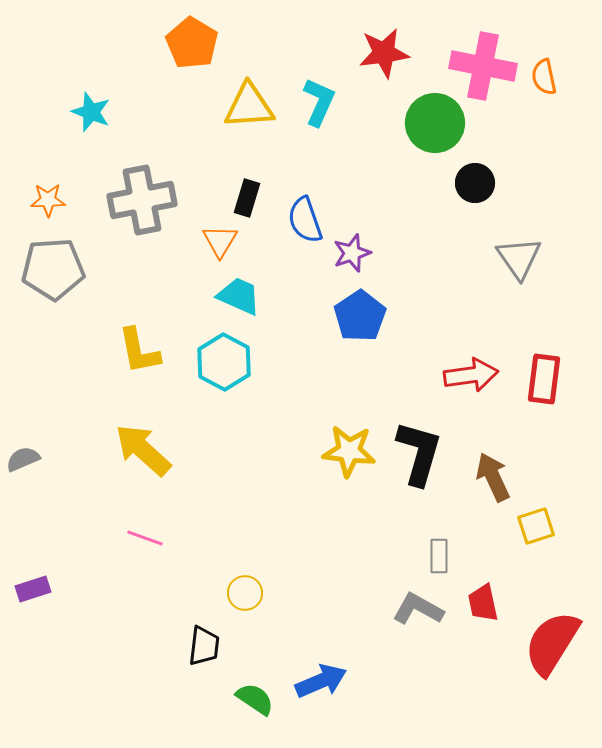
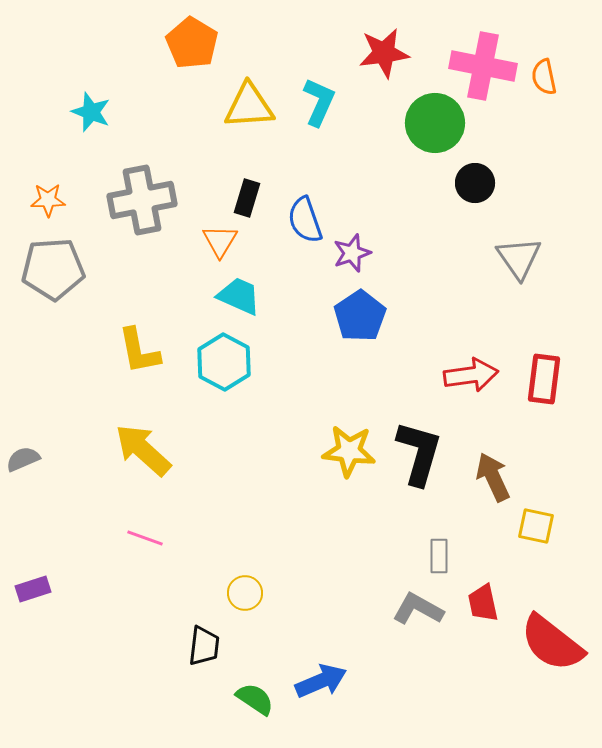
yellow square: rotated 30 degrees clockwise
red semicircle: rotated 84 degrees counterclockwise
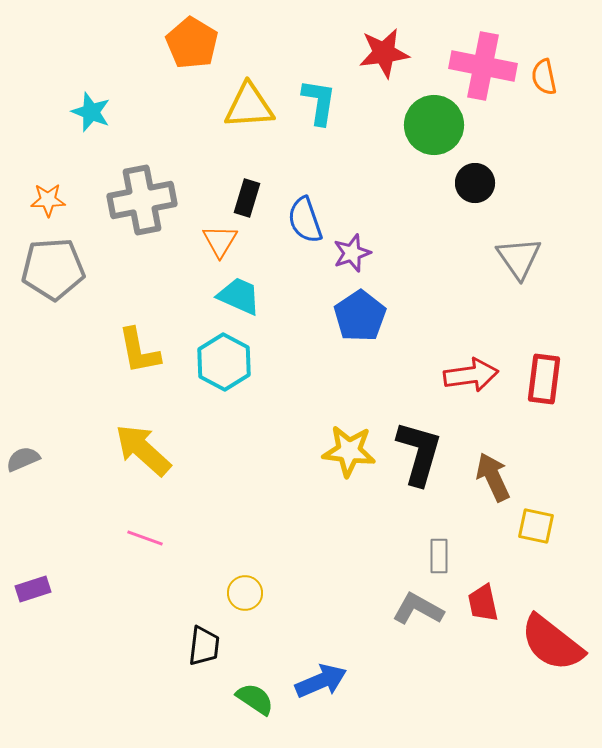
cyan L-shape: rotated 15 degrees counterclockwise
green circle: moved 1 px left, 2 px down
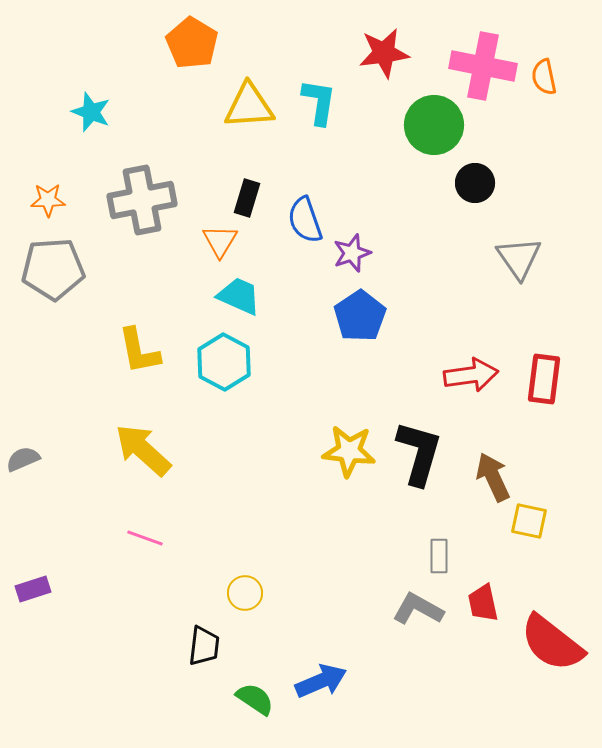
yellow square: moved 7 px left, 5 px up
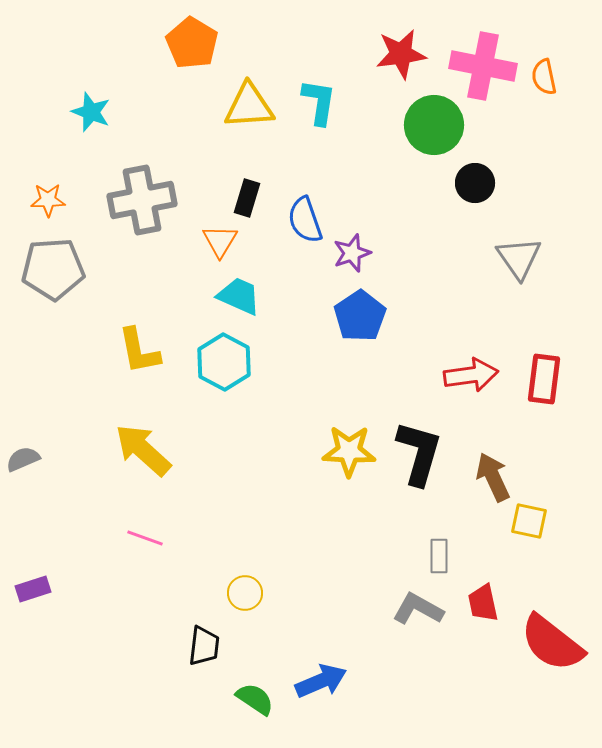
red star: moved 17 px right, 1 px down
yellow star: rotated 4 degrees counterclockwise
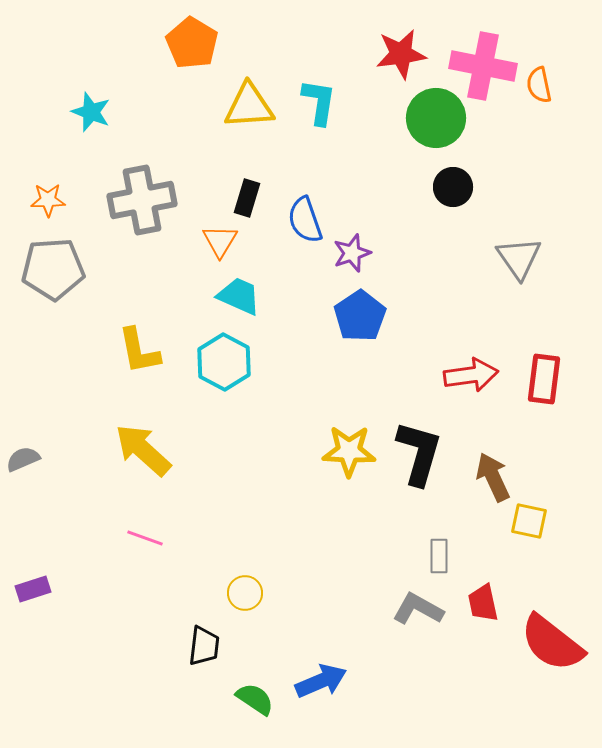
orange semicircle: moved 5 px left, 8 px down
green circle: moved 2 px right, 7 px up
black circle: moved 22 px left, 4 px down
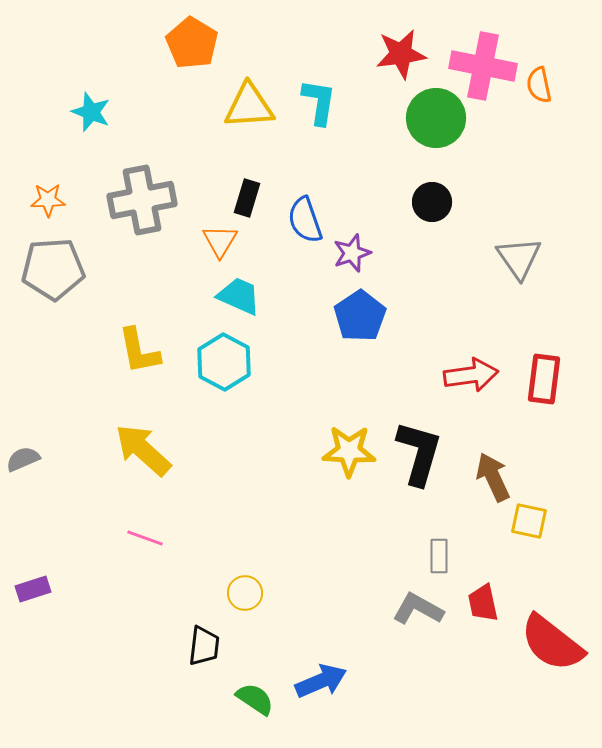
black circle: moved 21 px left, 15 px down
